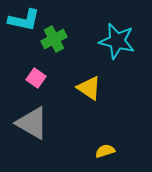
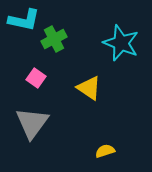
cyan star: moved 4 px right, 2 px down; rotated 9 degrees clockwise
gray triangle: rotated 36 degrees clockwise
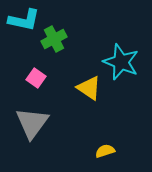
cyan star: moved 19 px down
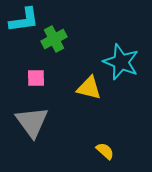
cyan L-shape: rotated 20 degrees counterclockwise
pink square: rotated 36 degrees counterclockwise
yellow triangle: rotated 20 degrees counterclockwise
gray triangle: moved 1 px up; rotated 12 degrees counterclockwise
yellow semicircle: rotated 60 degrees clockwise
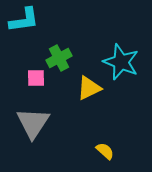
green cross: moved 5 px right, 19 px down
yellow triangle: rotated 40 degrees counterclockwise
gray triangle: moved 1 px right, 1 px down; rotated 9 degrees clockwise
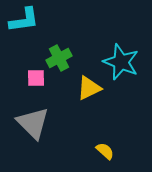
gray triangle: rotated 18 degrees counterclockwise
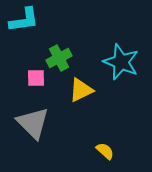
yellow triangle: moved 8 px left, 2 px down
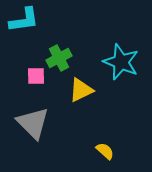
pink square: moved 2 px up
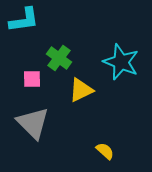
green cross: rotated 25 degrees counterclockwise
pink square: moved 4 px left, 3 px down
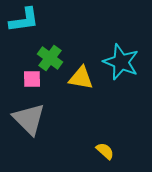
green cross: moved 9 px left
yellow triangle: moved 12 px up; rotated 36 degrees clockwise
gray triangle: moved 4 px left, 4 px up
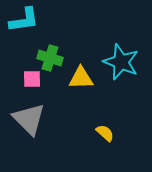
green cross: rotated 20 degrees counterclockwise
yellow triangle: rotated 12 degrees counterclockwise
yellow semicircle: moved 18 px up
